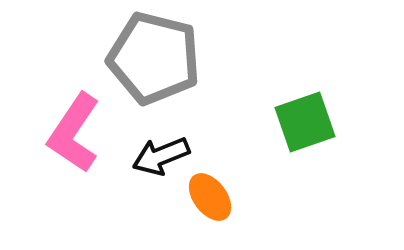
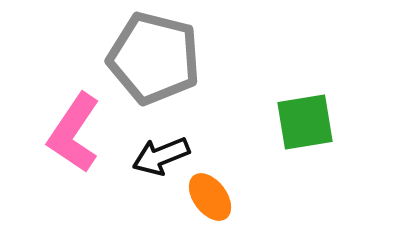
green square: rotated 10 degrees clockwise
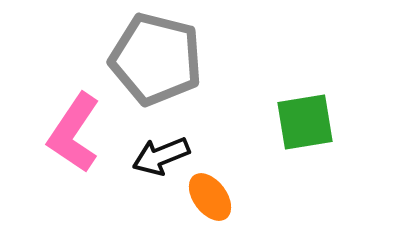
gray pentagon: moved 2 px right, 1 px down
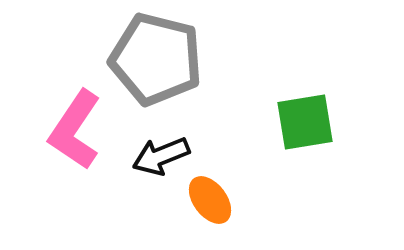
pink L-shape: moved 1 px right, 3 px up
orange ellipse: moved 3 px down
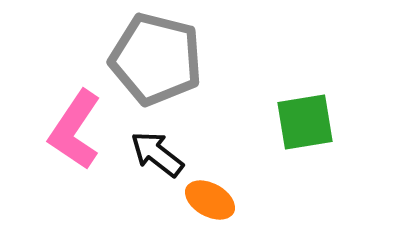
black arrow: moved 4 px left, 2 px up; rotated 60 degrees clockwise
orange ellipse: rotated 24 degrees counterclockwise
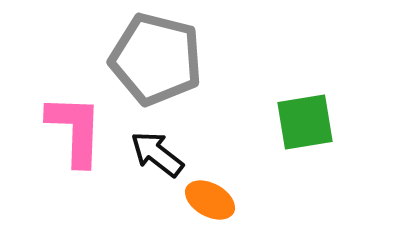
pink L-shape: rotated 148 degrees clockwise
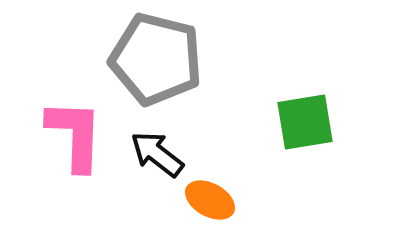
pink L-shape: moved 5 px down
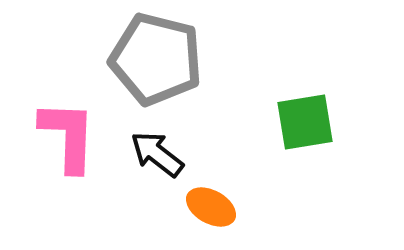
pink L-shape: moved 7 px left, 1 px down
orange ellipse: moved 1 px right, 7 px down
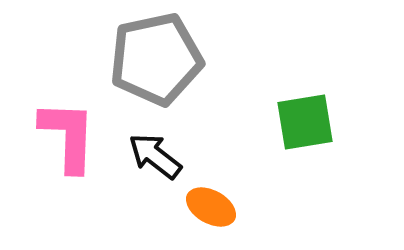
gray pentagon: rotated 26 degrees counterclockwise
black arrow: moved 2 px left, 2 px down
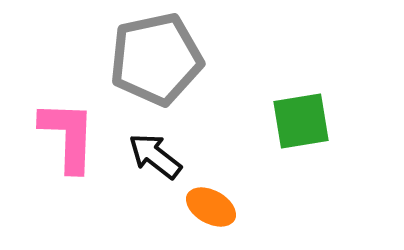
green square: moved 4 px left, 1 px up
